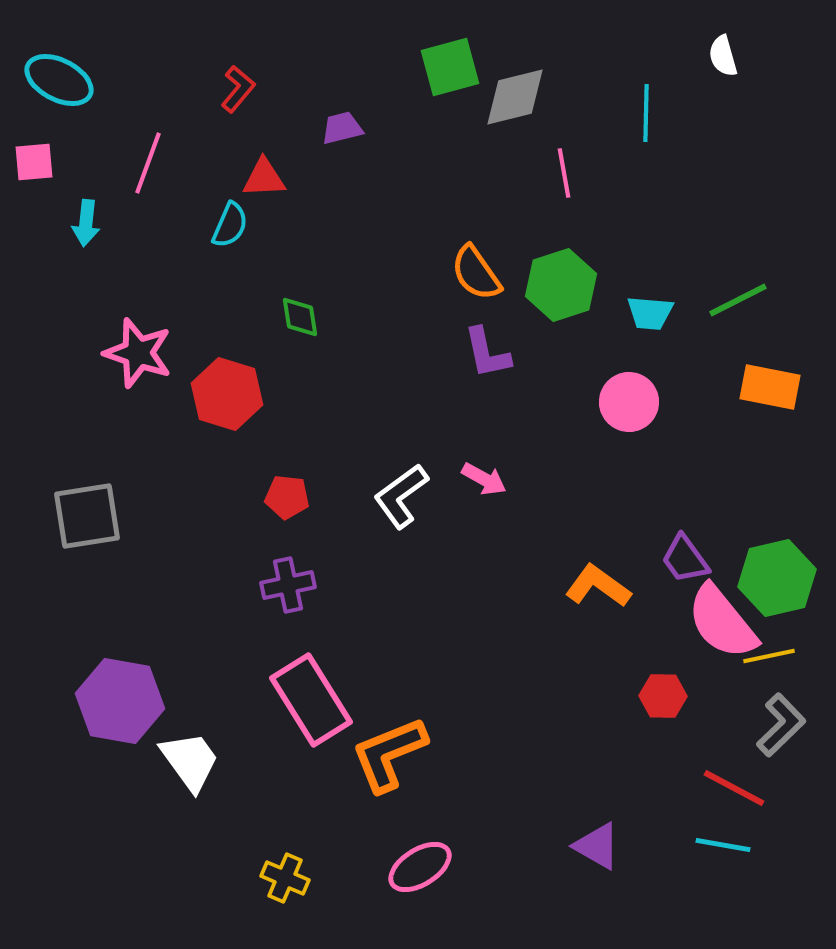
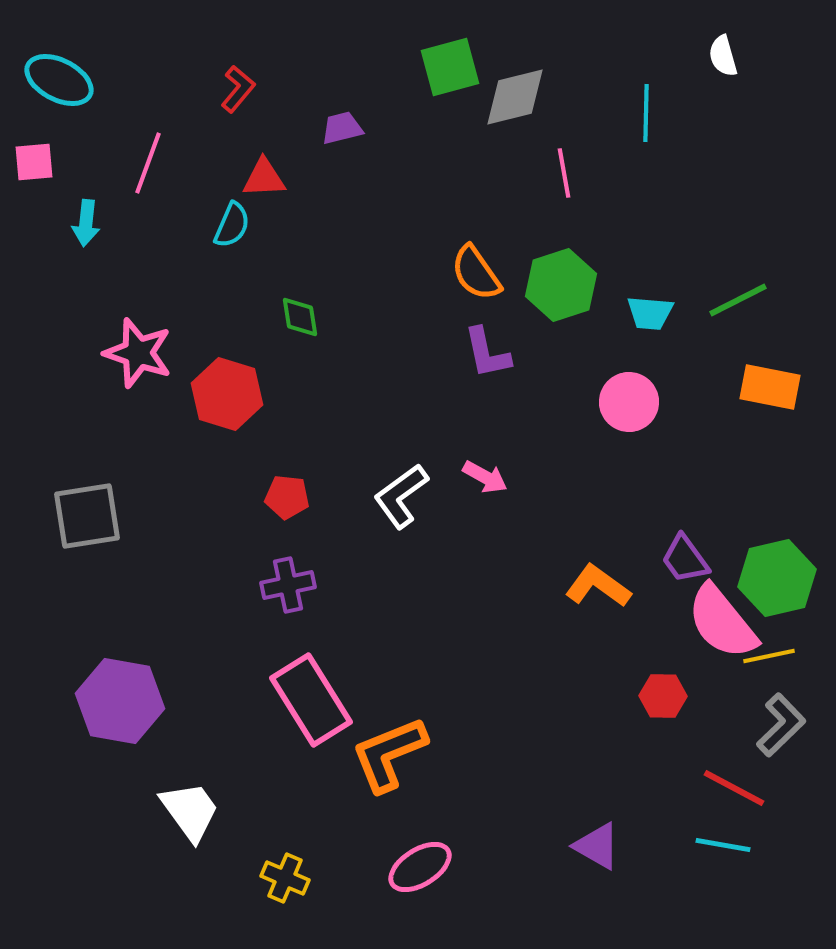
cyan semicircle at (230, 225): moved 2 px right
pink arrow at (484, 479): moved 1 px right, 2 px up
white trapezoid at (190, 761): moved 50 px down
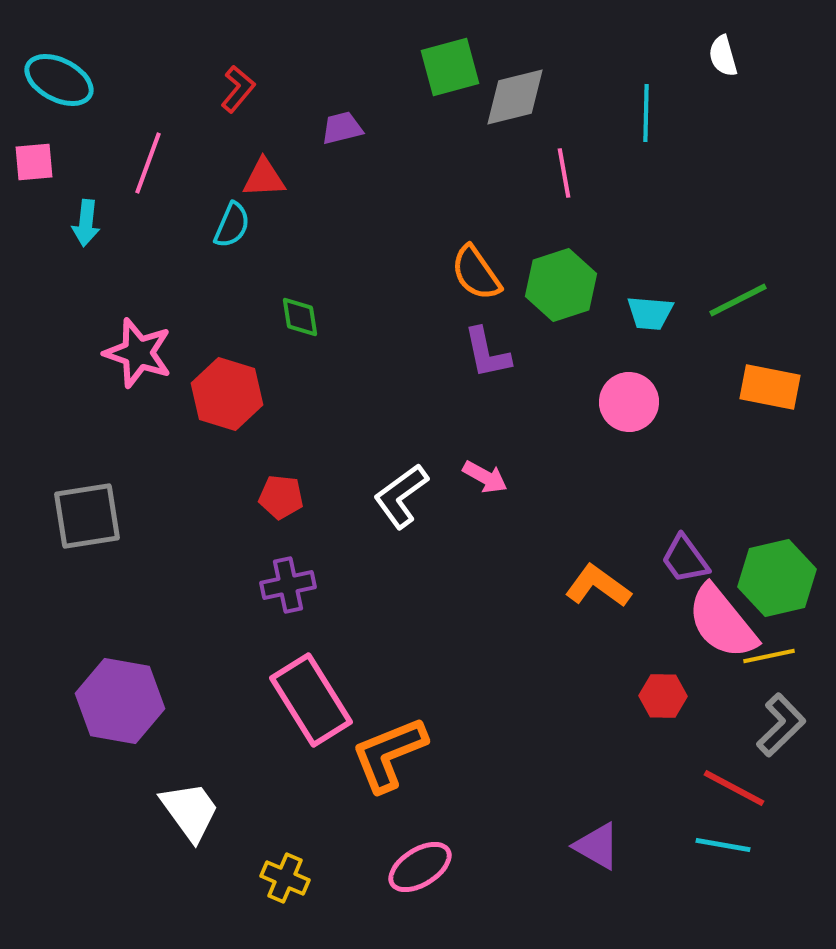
red pentagon at (287, 497): moved 6 px left
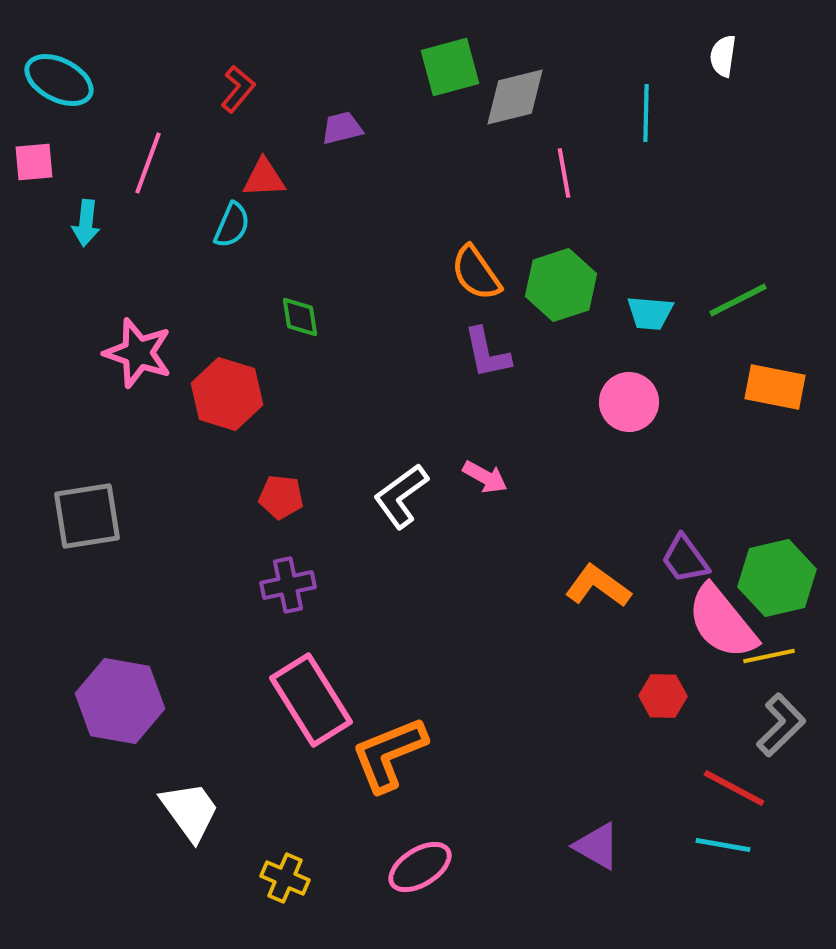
white semicircle at (723, 56): rotated 24 degrees clockwise
orange rectangle at (770, 387): moved 5 px right
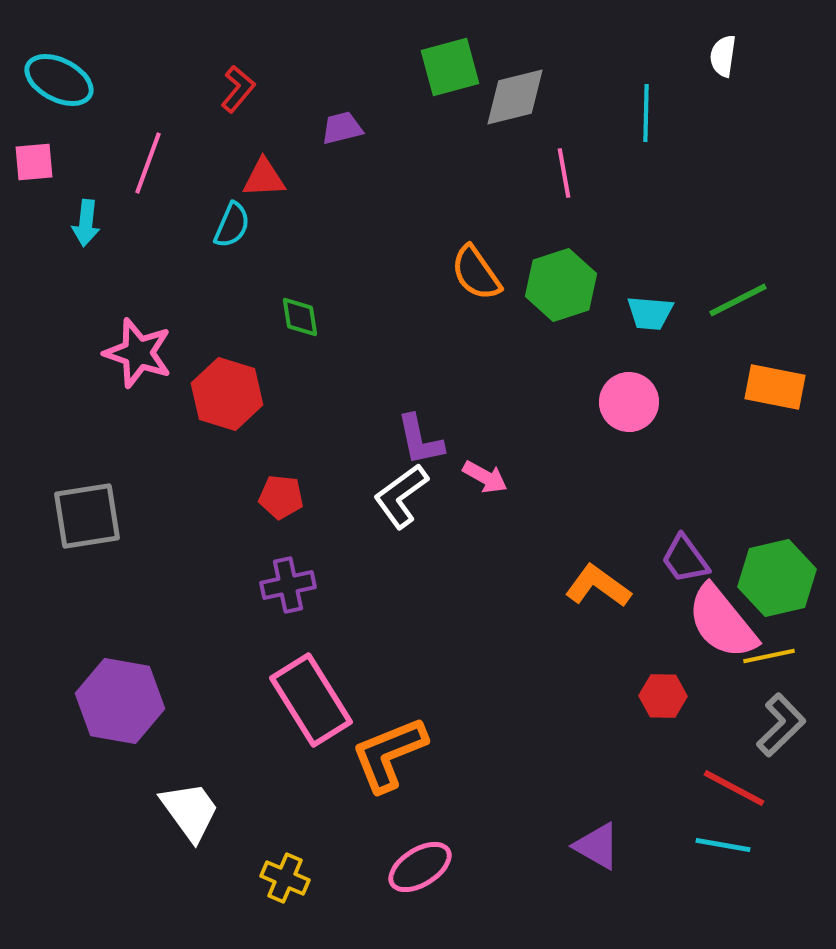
purple L-shape at (487, 353): moved 67 px left, 87 px down
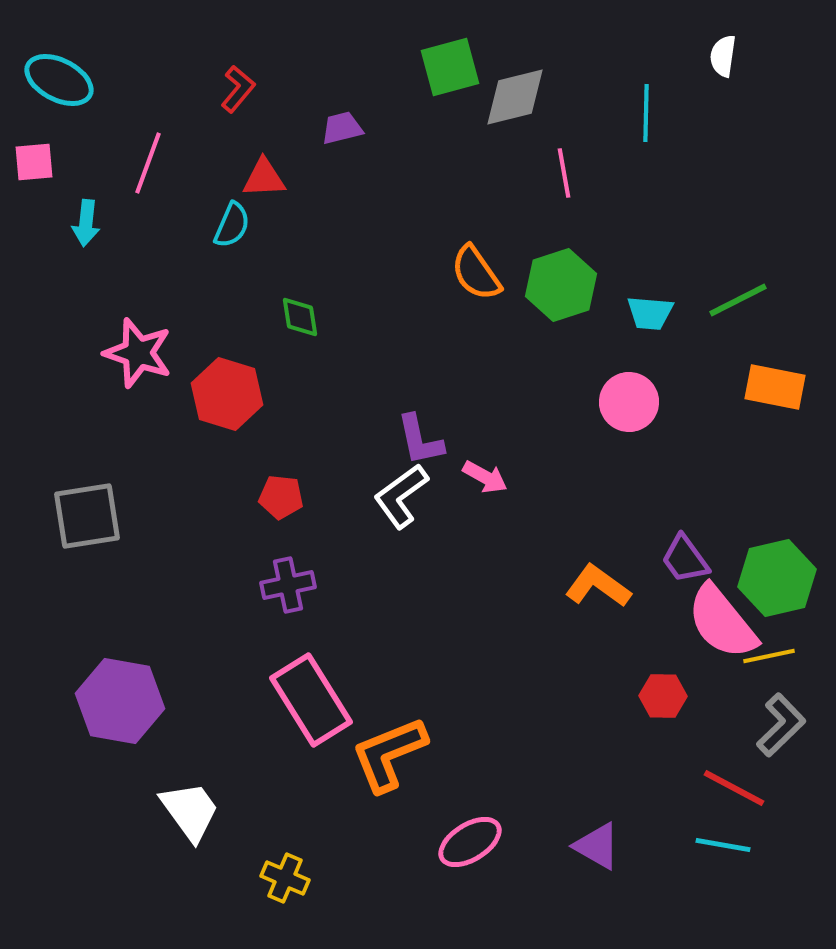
pink ellipse at (420, 867): moved 50 px right, 25 px up
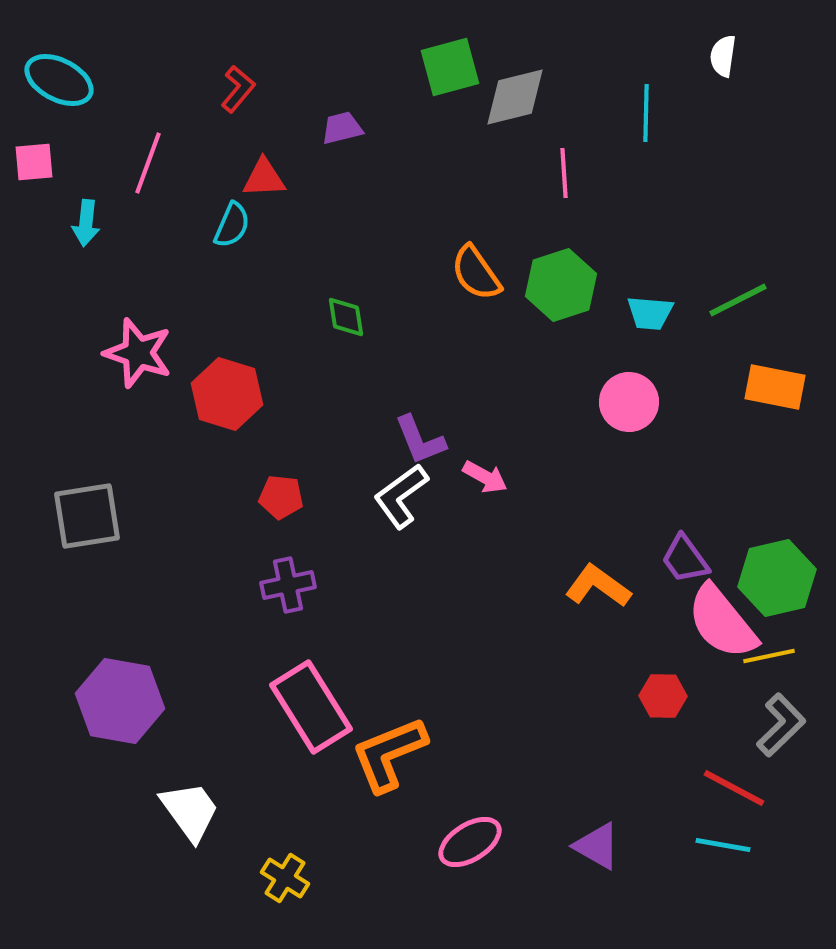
pink line at (564, 173): rotated 6 degrees clockwise
green diamond at (300, 317): moved 46 px right
purple L-shape at (420, 440): rotated 10 degrees counterclockwise
pink rectangle at (311, 700): moved 7 px down
yellow cross at (285, 878): rotated 9 degrees clockwise
